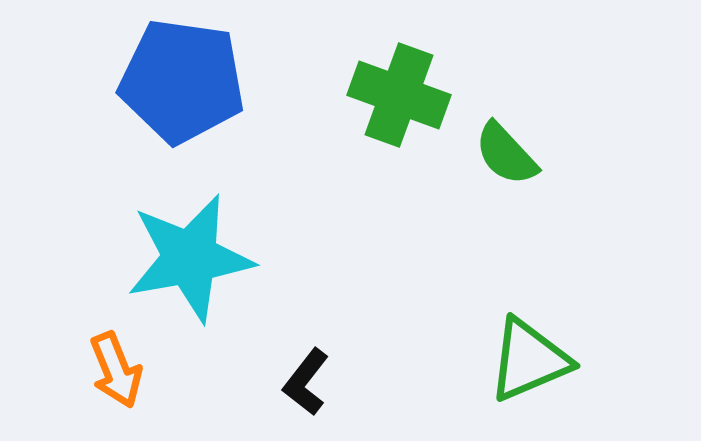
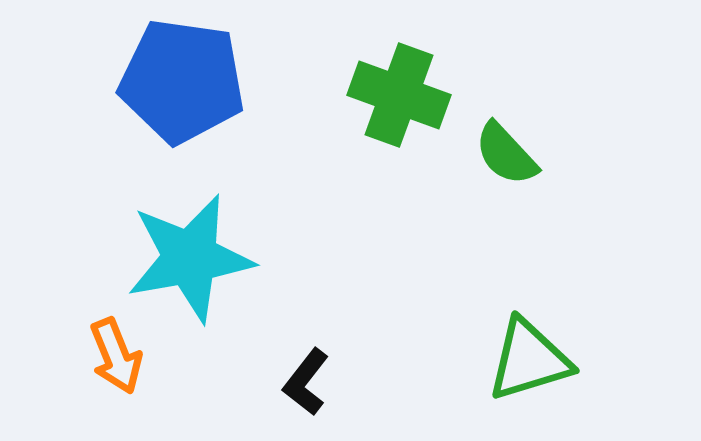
green triangle: rotated 6 degrees clockwise
orange arrow: moved 14 px up
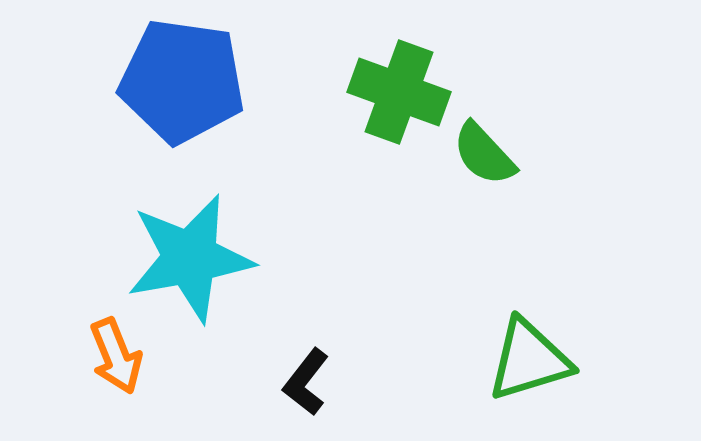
green cross: moved 3 px up
green semicircle: moved 22 px left
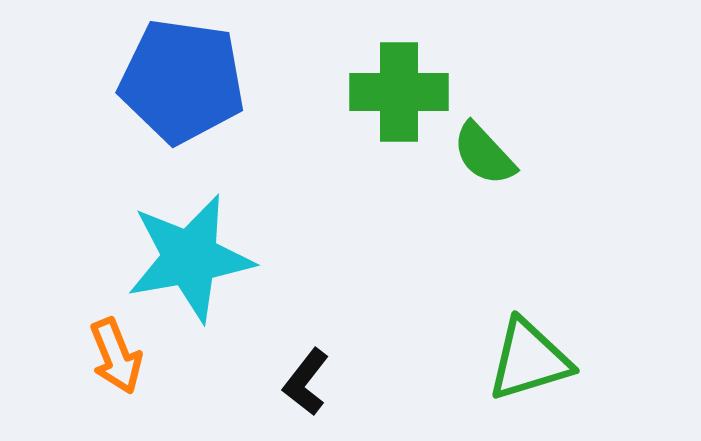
green cross: rotated 20 degrees counterclockwise
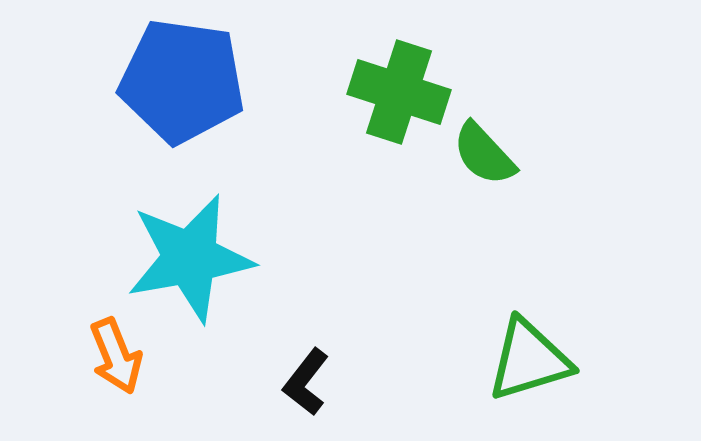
green cross: rotated 18 degrees clockwise
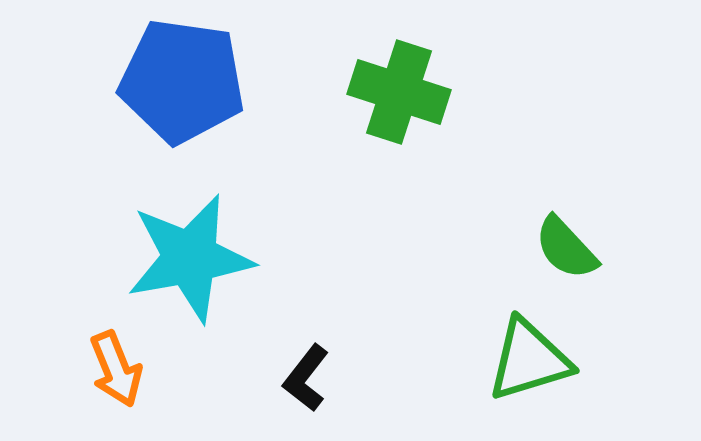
green semicircle: moved 82 px right, 94 px down
orange arrow: moved 13 px down
black L-shape: moved 4 px up
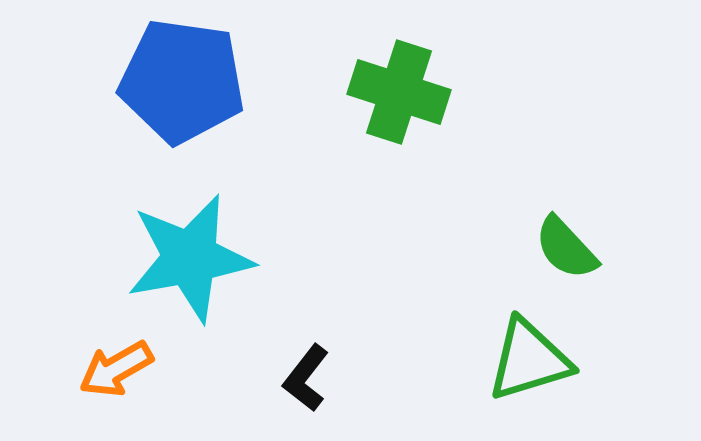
orange arrow: rotated 82 degrees clockwise
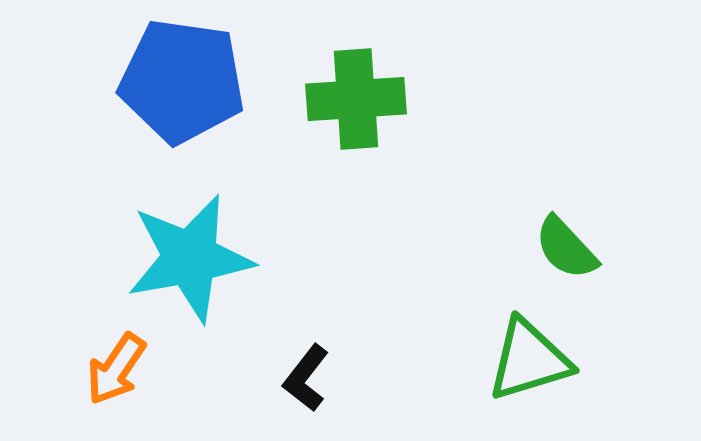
green cross: moved 43 px left, 7 px down; rotated 22 degrees counterclockwise
orange arrow: rotated 26 degrees counterclockwise
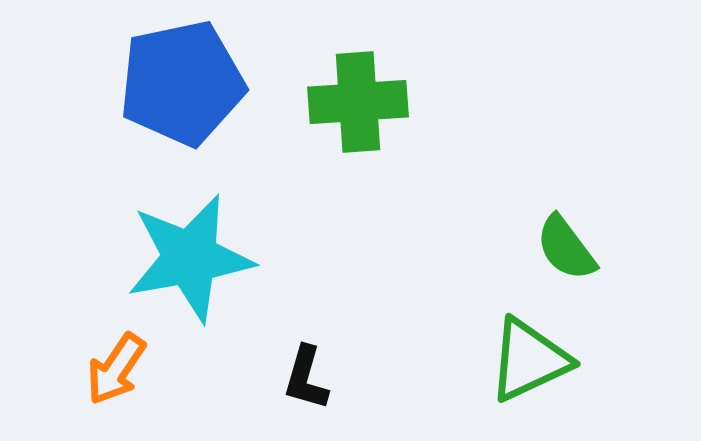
blue pentagon: moved 2 px down; rotated 20 degrees counterclockwise
green cross: moved 2 px right, 3 px down
green semicircle: rotated 6 degrees clockwise
green triangle: rotated 8 degrees counterclockwise
black L-shape: rotated 22 degrees counterclockwise
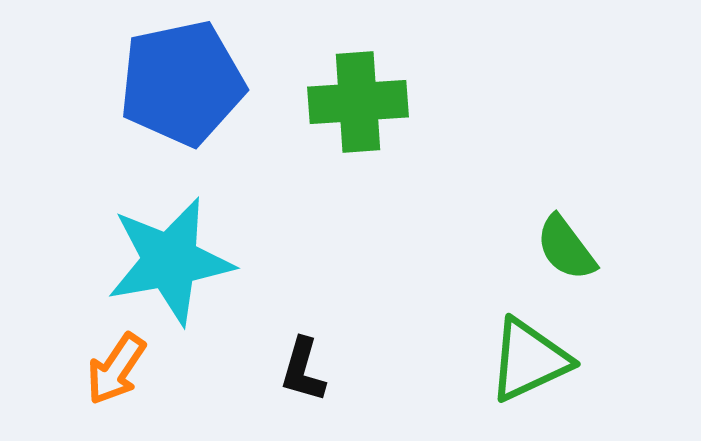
cyan star: moved 20 px left, 3 px down
black L-shape: moved 3 px left, 8 px up
